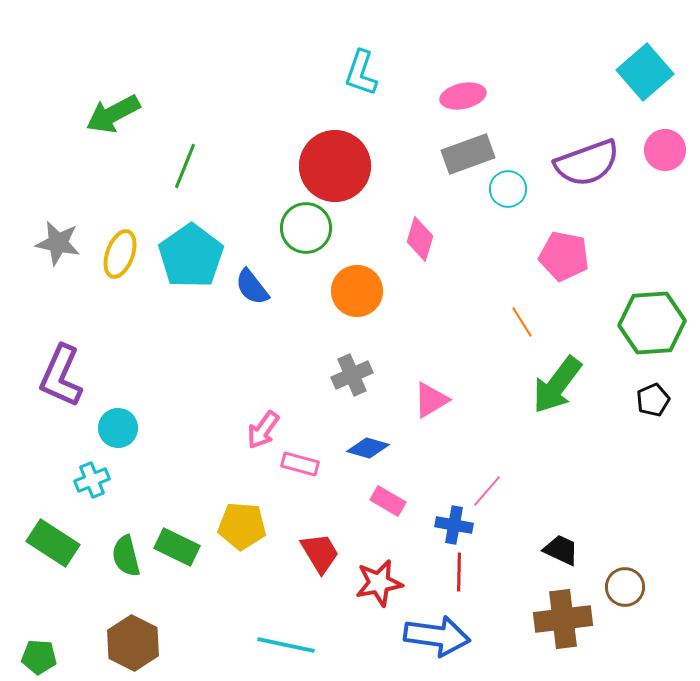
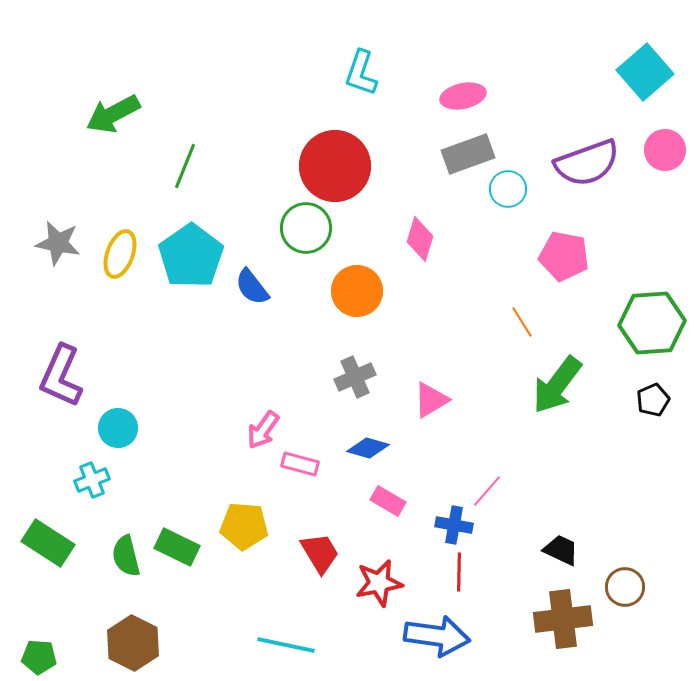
gray cross at (352, 375): moved 3 px right, 2 px down
yellow pentagon at (242, 526): moved 2 px right
green rectangle at (53, 543): moved 5 px left
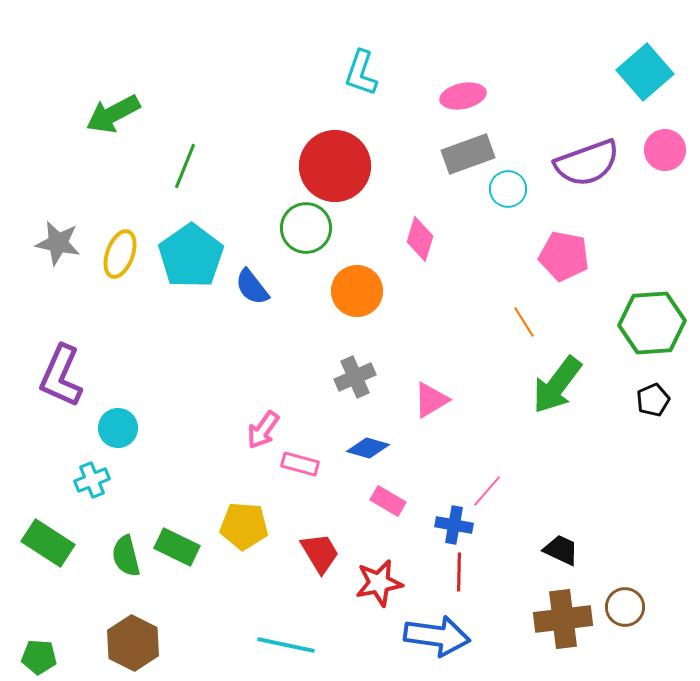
orange line at (522, 322): moved 2 px right
brown circle at (625, 587): moved 20 px down
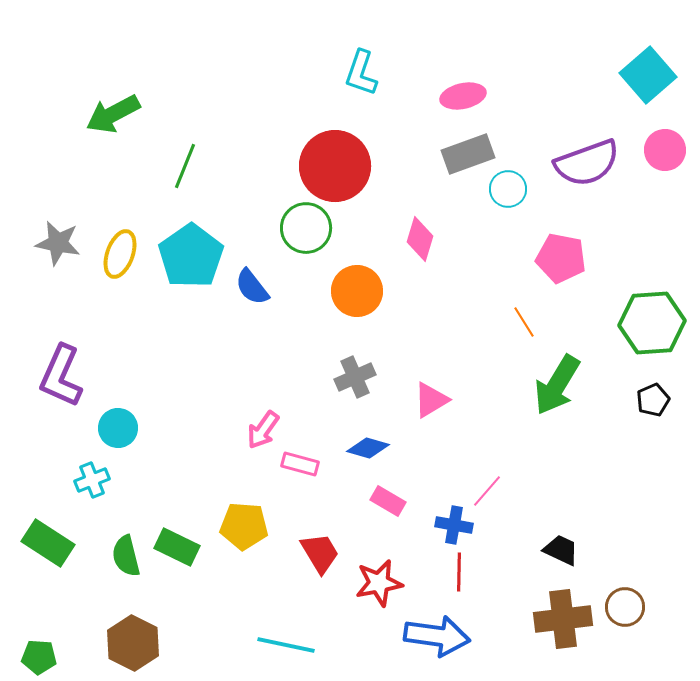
cyan square at (645, 72): moved 3 px right, 3 px down
pink pentagon at (564, 256): moved 3 px left, 2 px down
green arrow at (557, 385): rotated 6 degrees counterclockwise
